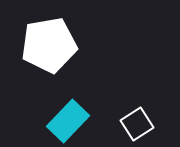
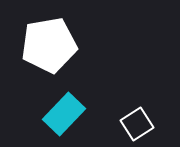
cyan rectangle: moved 4 px left, 7 px up
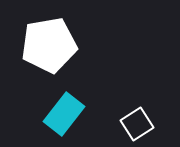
cyan rectangle: rotated 6 degrees counterclockwise
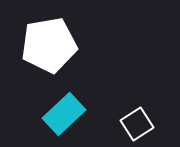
cyan rectangle: rotated 9 degrees clockwise
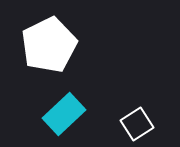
white pentagon: rotated 16 degrees counterclockwise
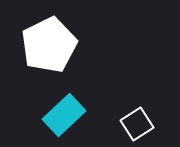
cyan rectangle: moved 1 px down
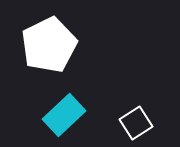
white square: moved 1 px left, 1 px up
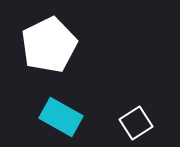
cyan rectangle: moved 3 px left, 2 px down; rotated 72 degrees clockwise
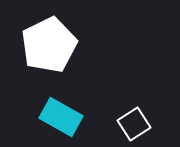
white square: moved 2 px left, 1 px down
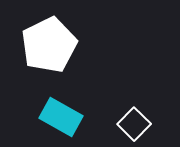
white square: rotated 12 degrees counterclockwise
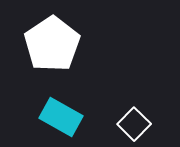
white pentagon: moved 3 px right, 1 px up; rotated 8 degrees counterclockwise
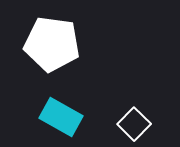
white pentagon: rotated 30 degrees counterclockwise
